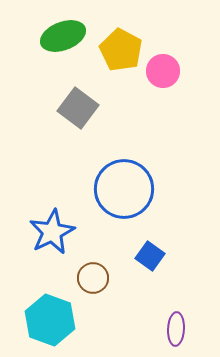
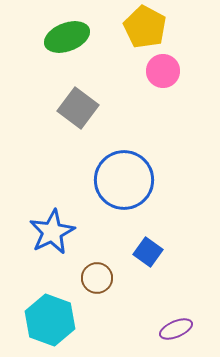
green ellipse: moved 4 px right, 1 px down
yellow pentagon: moved 24 px right, 23 px up
blue circle: moved 9 px up
blue square: moved 2 px left, 4 px up
brown circle: moved 4 px right
purple ellipse: rotated 64 degrees clockwise
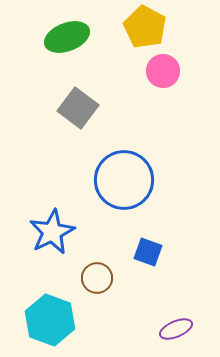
blue square: rotated 16 degrees counterclockwise
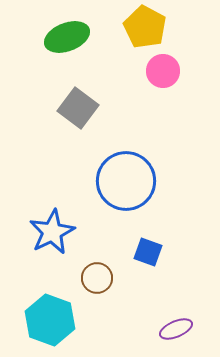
blue circle: moved 2 px right, 1 px down
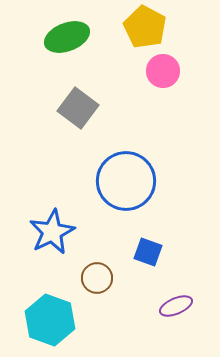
purple ellipse: moved 23 px up
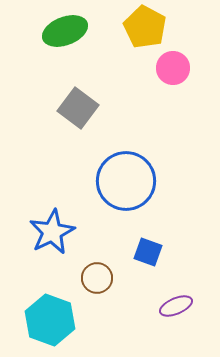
green ellipse: moved 2 px left, 6 px up
pink circle: moved 10 px right, 3 px up
